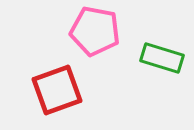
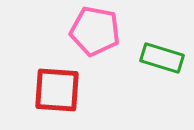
red square: rotated 24 degrees clockwise
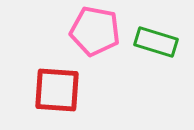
green rectangle: moved 6 px left, 16 px up
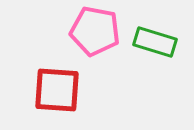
green rectangle: moved 1 px left
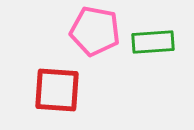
green rectangle: moved 2 px left; rotated 21 degrees counterclockwise
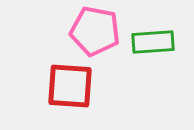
red square: moved 13 px right, 4 px up
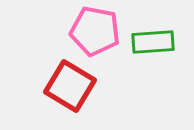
red square: rotated 27 degrees clockwise
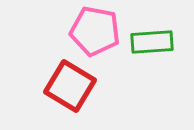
green rectangle: moved 1 px left
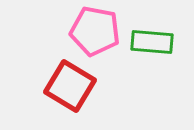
green rectangle: rotated 9 degrees clockwise
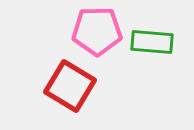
pink pentagon: moved 2 px right; rotated 12 degrees counterclockwise
